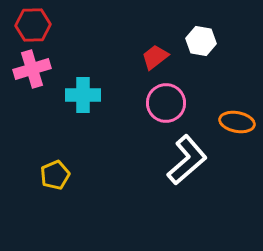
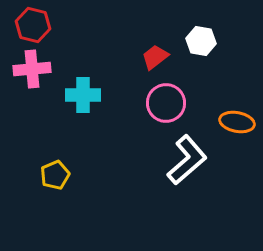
red hexagon: rotated 16 degrees clockwise
pink cross: rotated 12 degrees clockwise
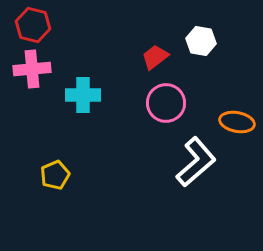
white L-shape: moved 9 px right, 2 px down
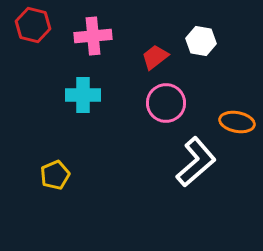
pink cross: moved 61 px right, 33 px up
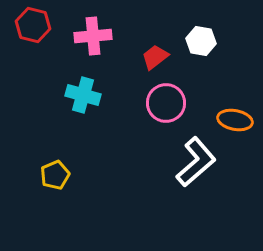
cyan cross: rotated 16 degrees clockwise
orange ellipse: moved 2 px left, 2 px up
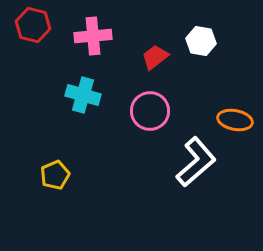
pink circle: moved 16 px left, 8 px down
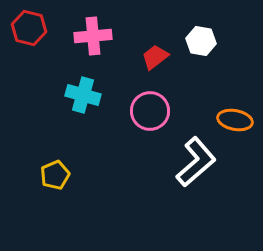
red hexagon: moved 4 px left, 3 px down
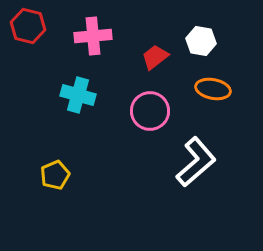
red hexagon: moved 1 px left, 2 px up
cyan cross: moved 5 px left
orange ellipse: moved 22 px left, 31 px up
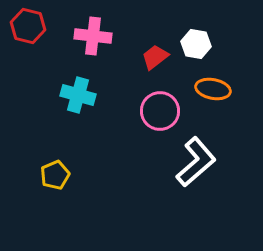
pink cross: rotated 12 degrees clockwise
white hexagon: moved 5 px left, 3 px down
pink circle: moved 10 px right
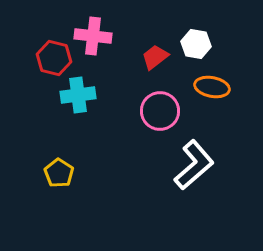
red hexagon: moved 26 px right, 32 px down
orange ellipse: moved 1 px left, 2 px up
cyan cross: rotated 24 degrees counterclockwise
white L-shape: moved 2 px left, 3 px down
yellow pentagon: moved 4 px right, 2 px up; rotated 16 degrees counterclockwise
